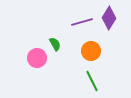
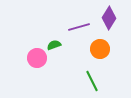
purple line: moved 3 px left, 5 px down
green semicircle: moved 1 px left, 1 px down; rotated 80 degrees counterclockwise
orange circle: moved 9 px right, 2 px up
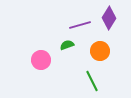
purple line: moved 1 px right, 2 px up
green semicircle: moved 13 px right
orange circle: moved 2 px down
pink circle: moved 4 px right, 2 px down
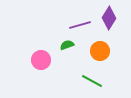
green line: rotated 35 degrees counterclockwise
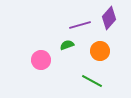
purple diamond: rotated 10 degrees clockwise
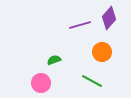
green semicircle: moved 13 px left, 15 px down
orange circle: moved 2 px right, 1 px down
pink circle: moved 23 px down
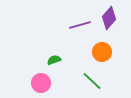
green line: rotated 15 degrees clockwise
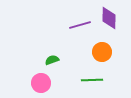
purple diamond: rotated 40 degrees counterclockwise
green semicircle: moved 2 px left
green line: moved 1 px up; rotated 45 degrees counterclockwise
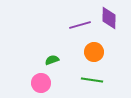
orange circle: moved 8 px left
green line: rotated 10 degrees clockwise
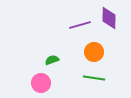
green line: moved 2 px right, 2 px up
